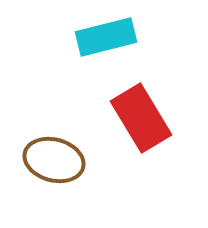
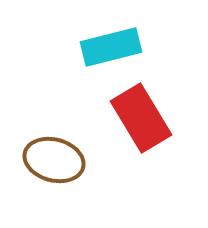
cyan rectangle: moved 5 px right, 10 px down
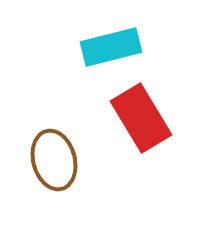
brown ellipse: rotated 60 degrees clockwise
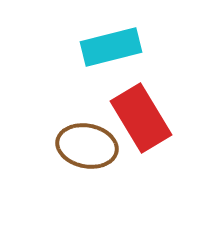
brown ellipse: moved 33 px right, 14 px up; rotated 64 degrees counterclockwise
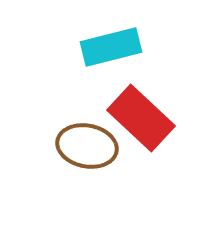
red rectangle: rotated 16 degrees counterclockwise
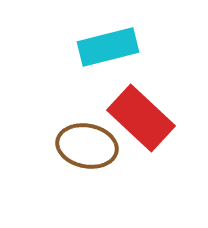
cyan rectangle: moved 3 px left
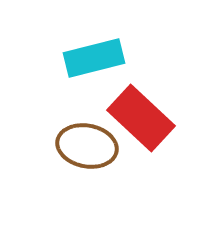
cyan rectangle: moved 14 px left, 11 px down
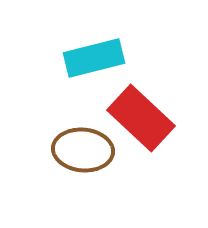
brown ellipse: moved 4 px left, 4 px down; rotated 6 degrees counterclockwise
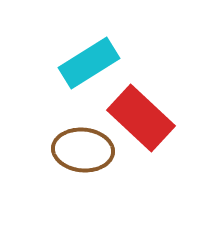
cyan rectangle: moved 5 px left, 5 px down; rotated 18 degrees counterclockwise
